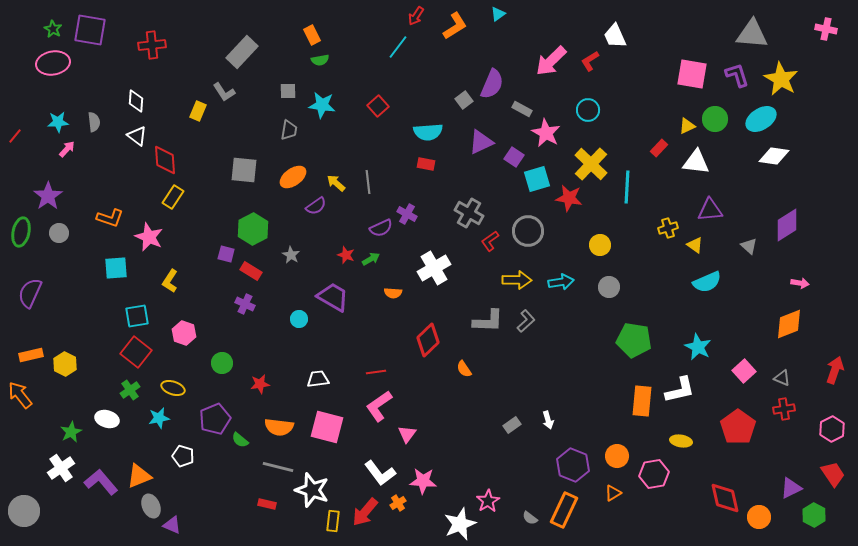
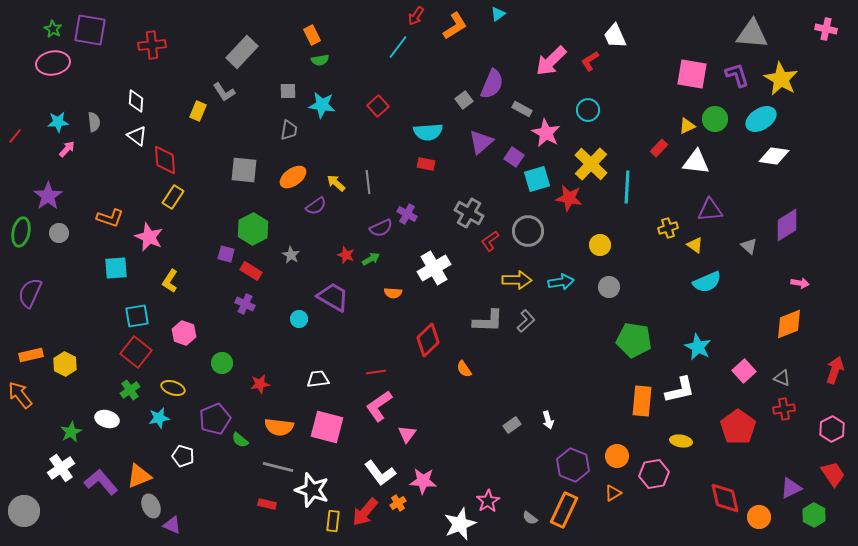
purple triangle at (481, 142): rotated 16 degrees counterclockwise
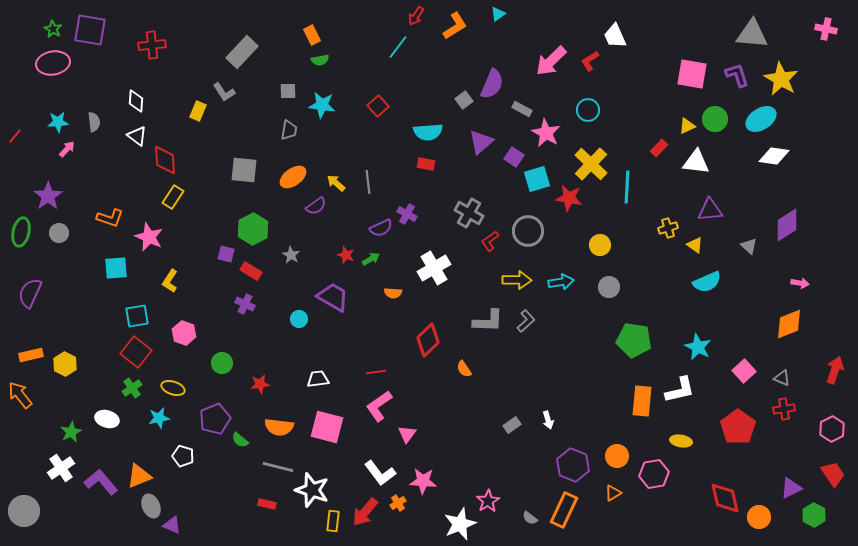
green cross at (130, 390): moved 2 px right, 2 px up
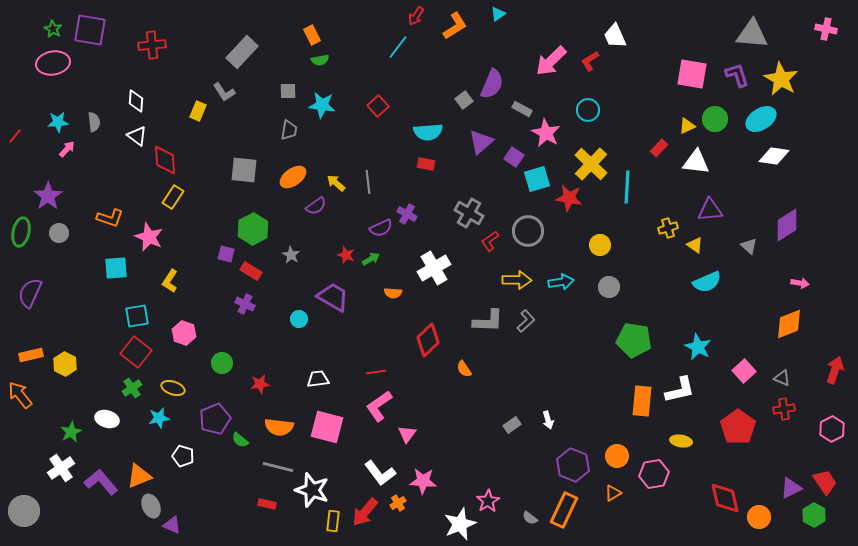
red trapezoid at (833, 474): moved 8 px left, 8 px down
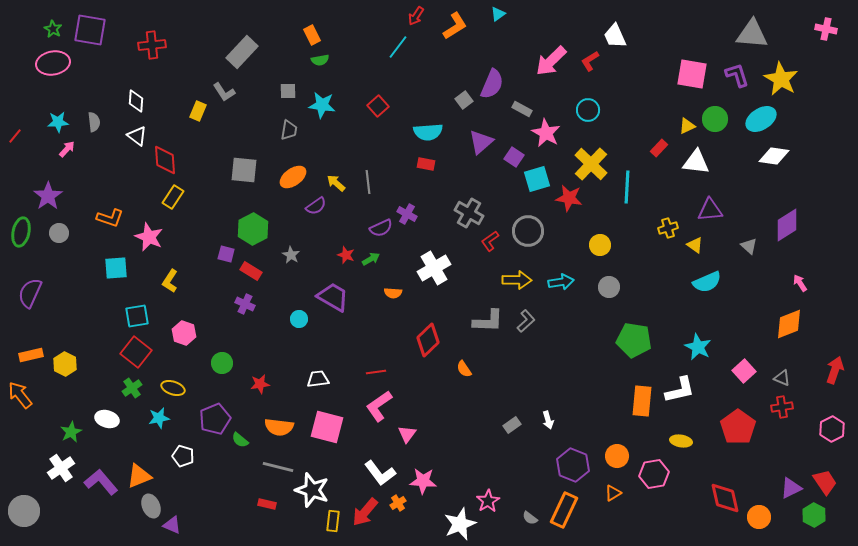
pink arrow at (800, 283): rotated 132 degrees counterclockwise
red cross at (784, 409): moved 2 px left, 2 px up
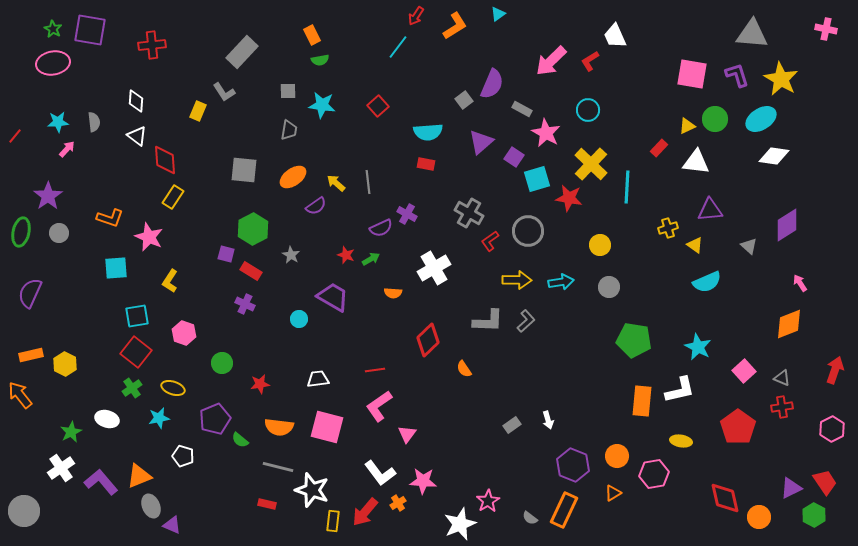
red line at (376, 372): moved 1 px left, 2 px up
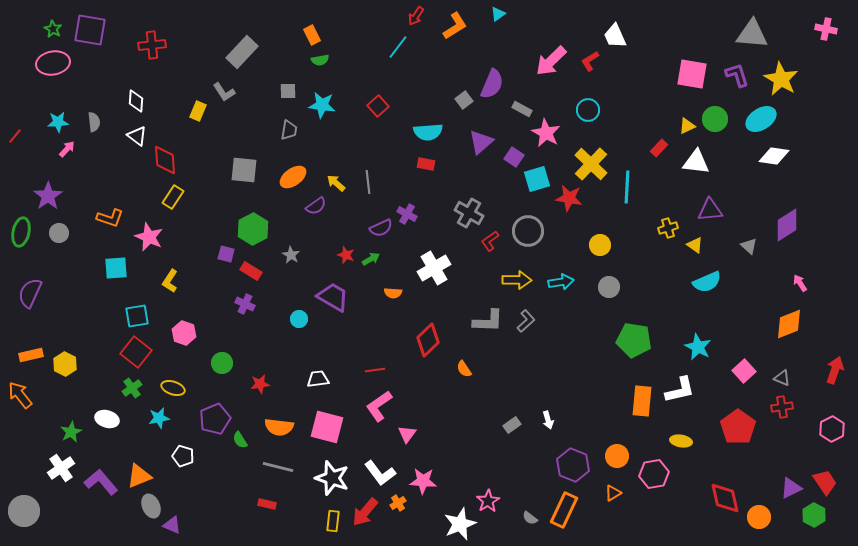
green semicircle at (240, 440): rotated 18 degrees clockwise
white star at (312, 490): moved 20 px right, 12 px up
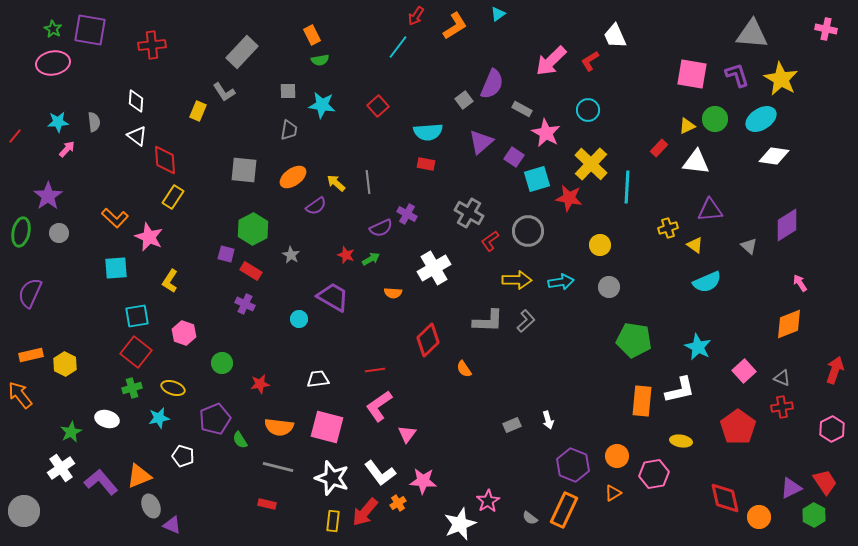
orange L-shape at (110, 218): moved 5 px right; rotated 24 degrees clockwise
green cross at (132, 388): rotated 18 degrees clockwise
gray rectangle at (512, 425): rotated 12 degrees clockwise
